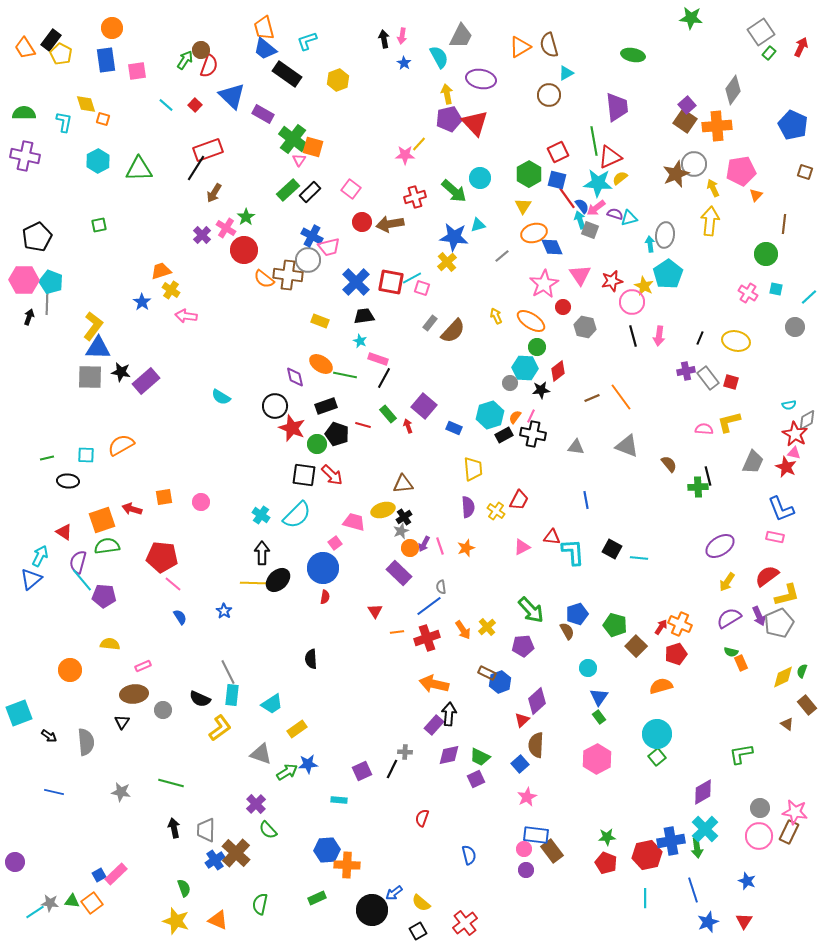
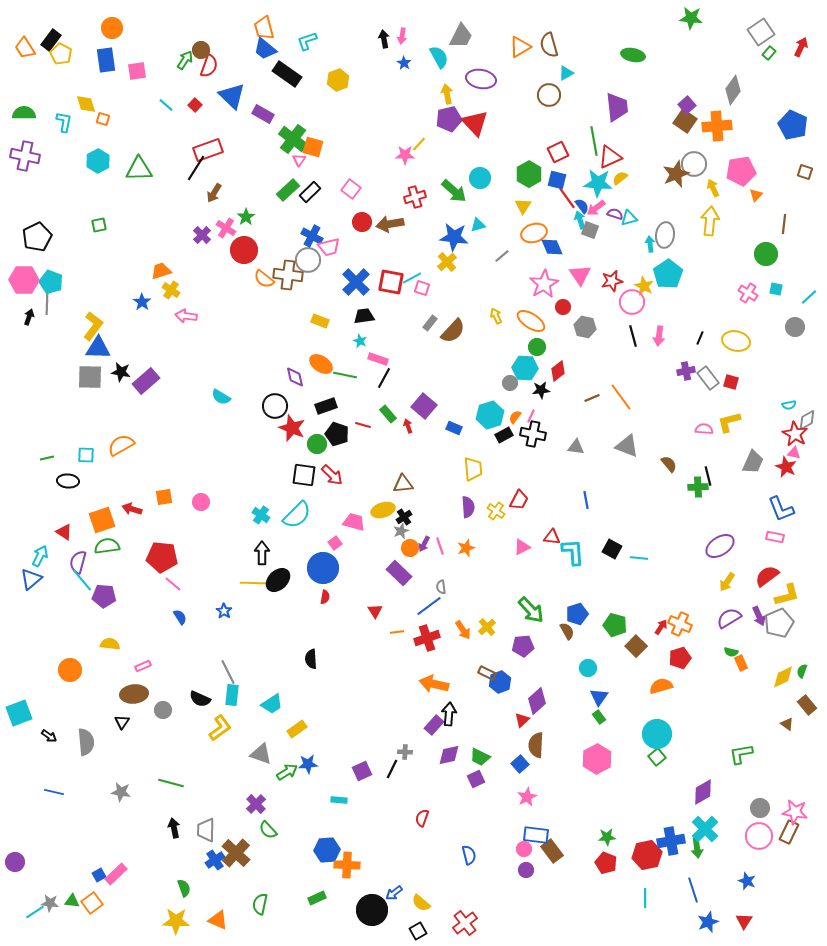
red pentagon at (676, 654): moved 4 px right, 4 px down
yellow star at (176, 921): rotated 16 degrees counterclockwise
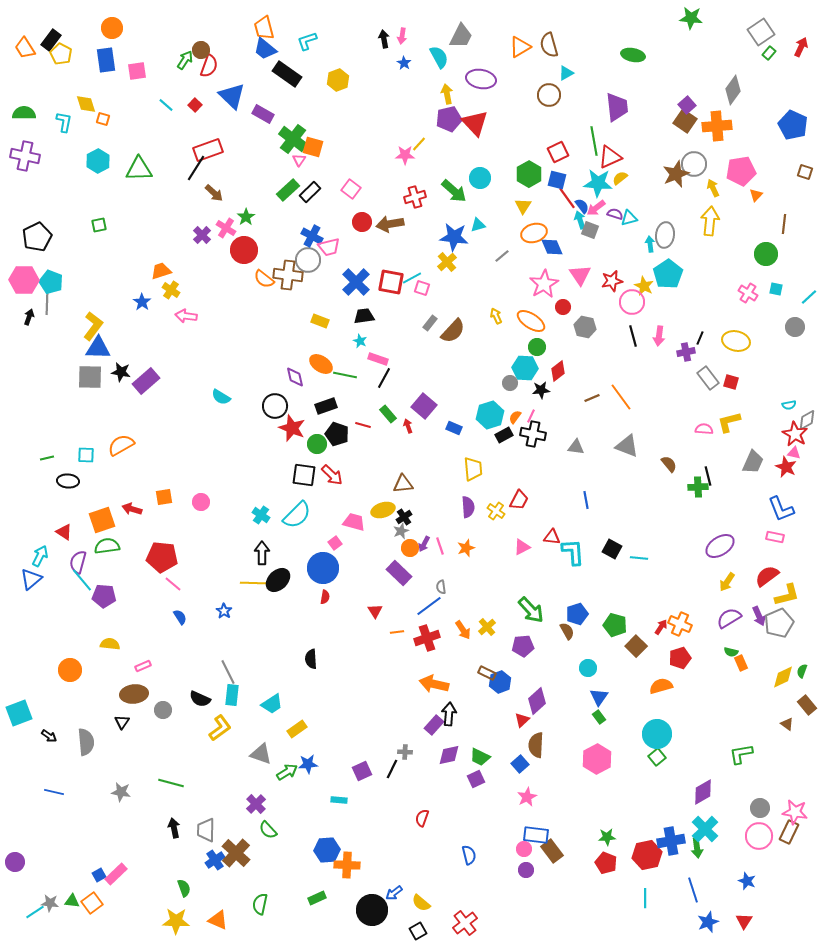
brown arrow at (214, 193): rotated 78 degrees counterclockwise
purple cross at (686, 371): moved 19 px up
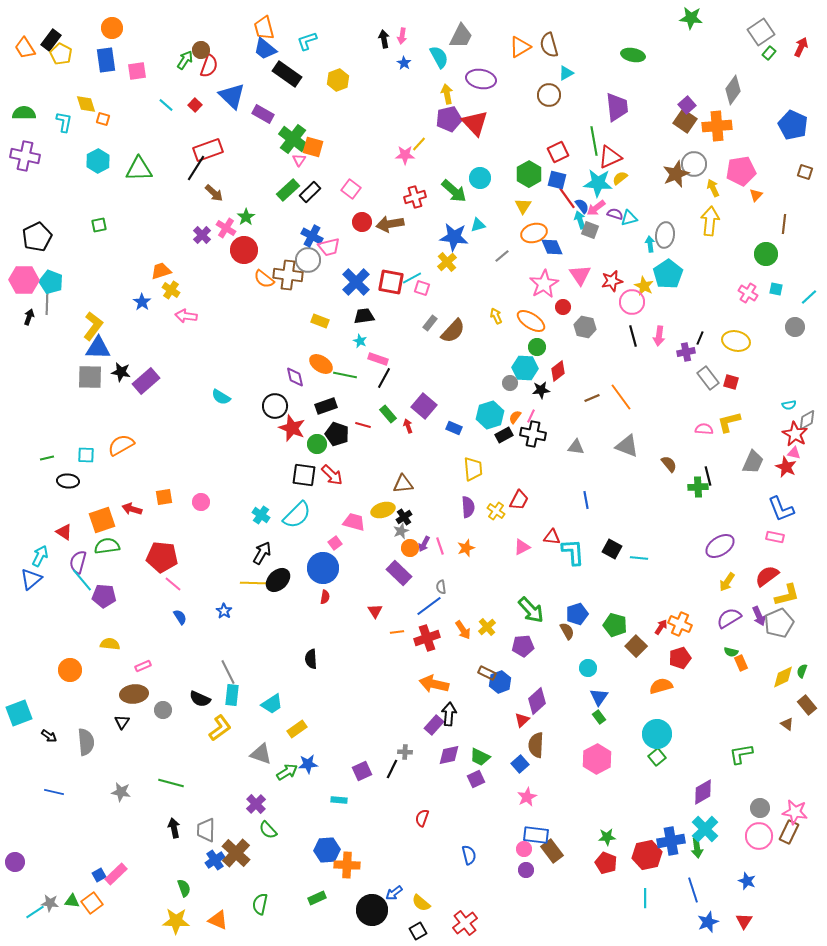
black arrow at (262, 553): rotated 30 degrees clockwise
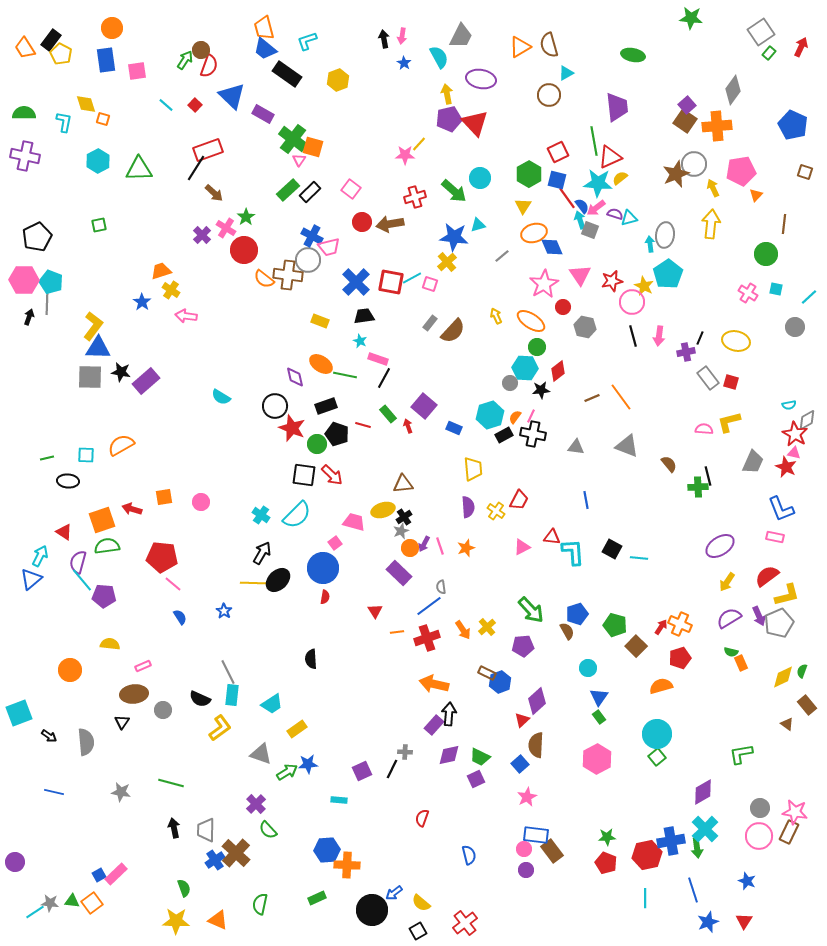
yellow arrow at (710, 221): moved 1 px right, 3 px down
pink square at (422, 288): moved 8 px right, 4 px up
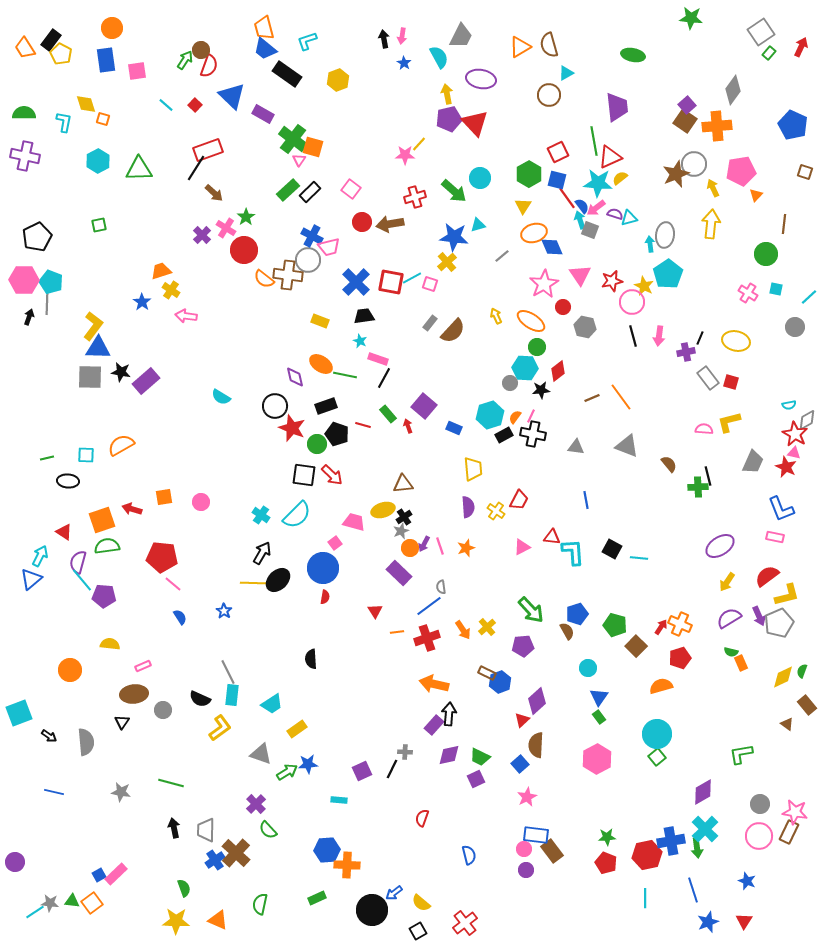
gray circle at (760, 808): moved 4 px up
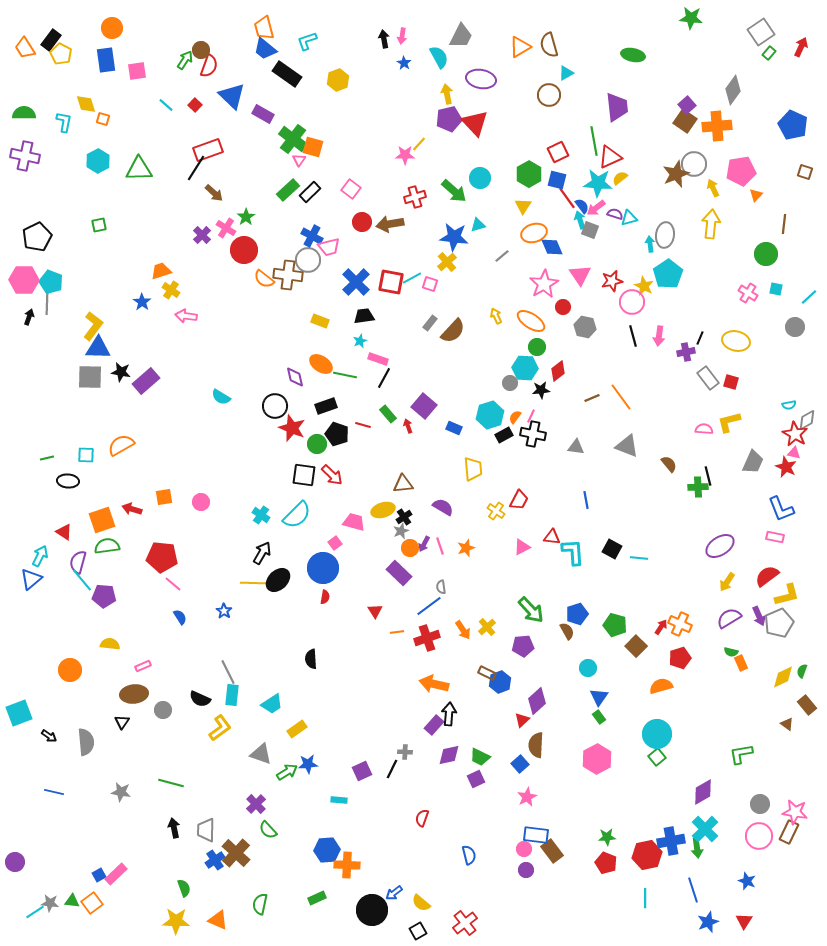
cyan star at (360, 341): rotated 24 degrees clockwise
purple semicircle at (468, 507): moved 25 px left; rotated 55 degrees counterclockwise
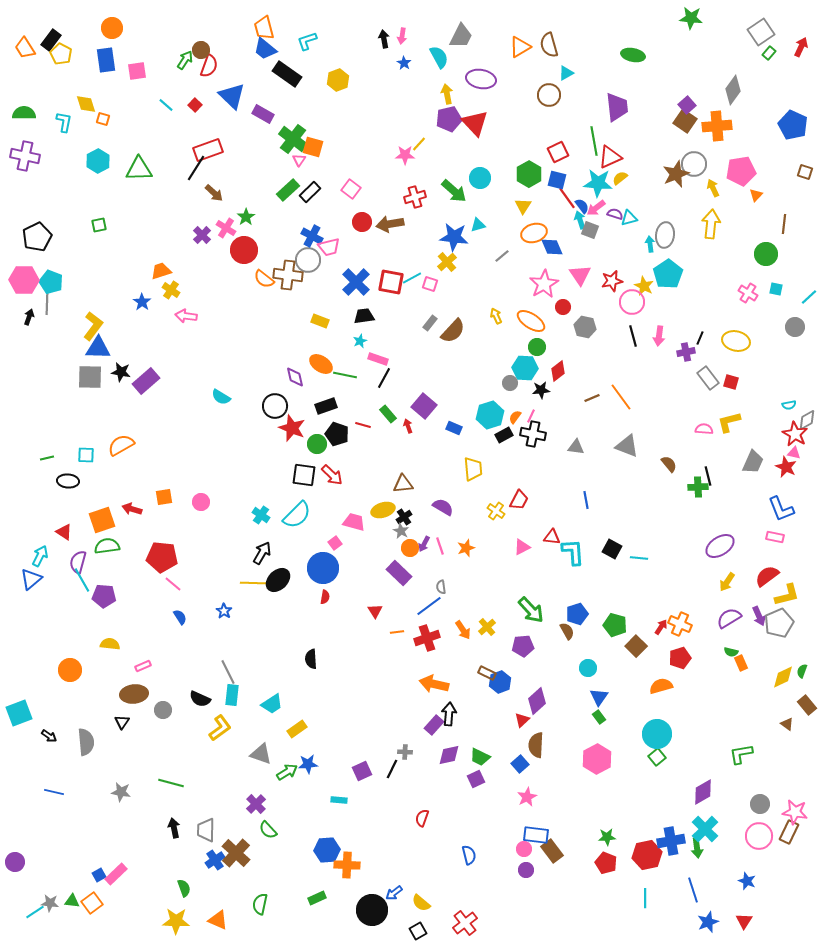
gray star at (401, 531): rotated 21 degrees counterclockwise
cyan line at (82, 580): rotated 10 degrees clockwise
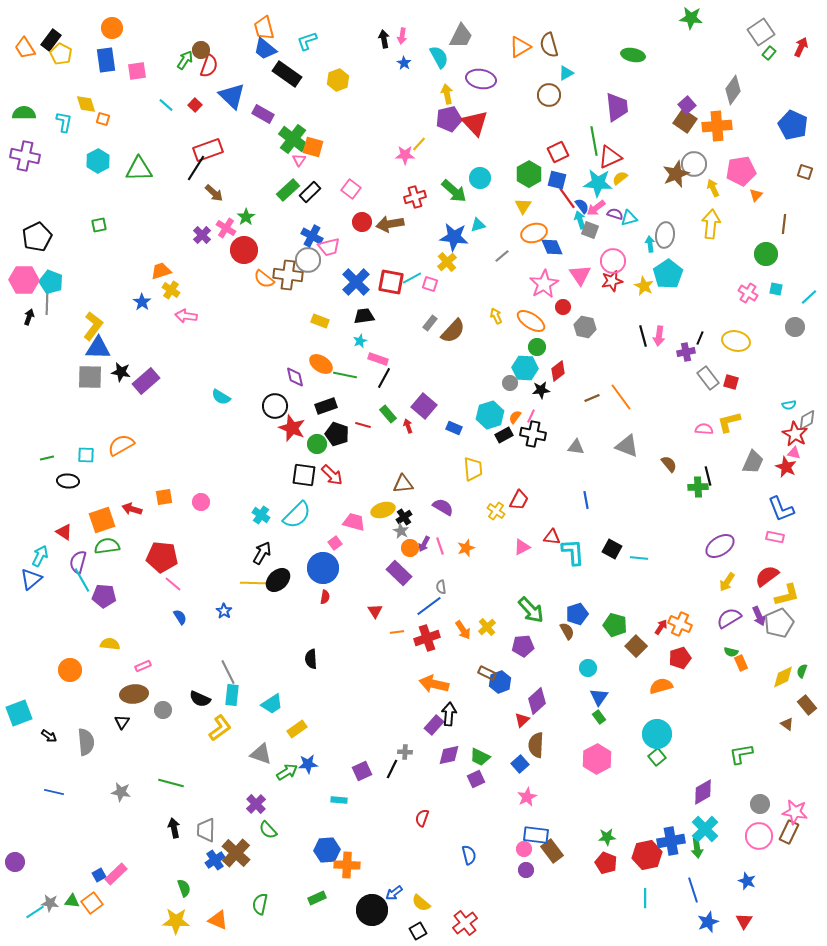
pink circle at (632, 302): moved 19 px left, 41 px up
black line at (633, 336): moved 10 px right
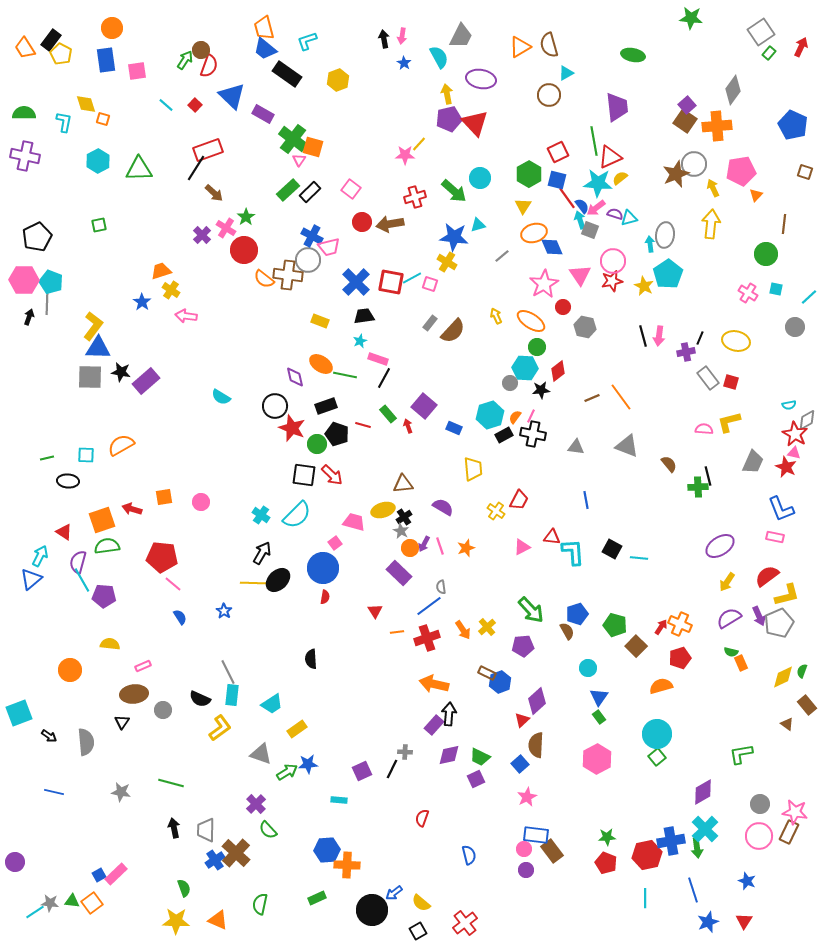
yellow cross at (447, 262): rotated 18 degrees counterclockwise
